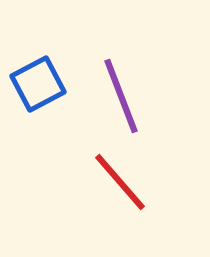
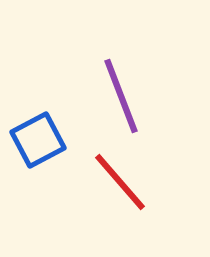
blue square: moved 56 px down
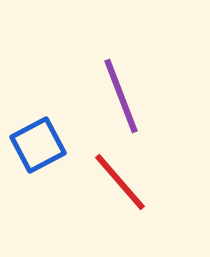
blue square: moved 5 px down
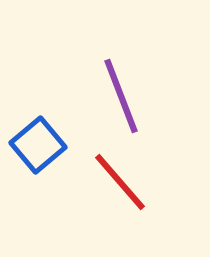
blue square: rotated 12 degrees counterclockwise
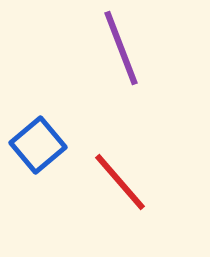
purple line: moved 48 px up
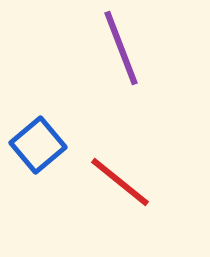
red line: rotated 10 degrees counterclockwise
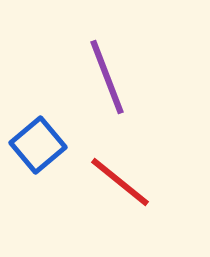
purple line: moved 14 px left, 29 px down
